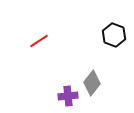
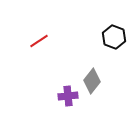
black hexagon: moved 2 px down
gray diamond: moved 2 px up
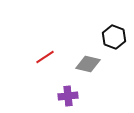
red line: moved 6 px right, 16 px down
gray diamond: moved 4 px left, 17 px up; rotated 65 degrees clockwise
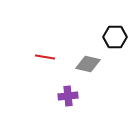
black hexagon: moved 1 px right; rotated 20 degrees counterclockwise
red line: rotated 42 degrees clockwise
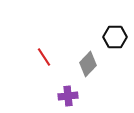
red line: moved 1 px left; rotated 48 degrees clockwise
gray diamond: rotated 60 degrees counterclockwise
